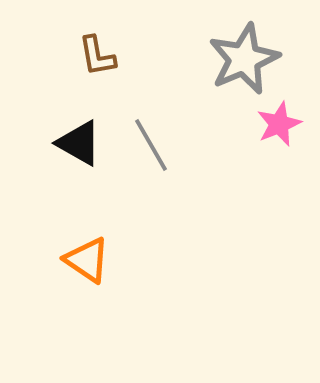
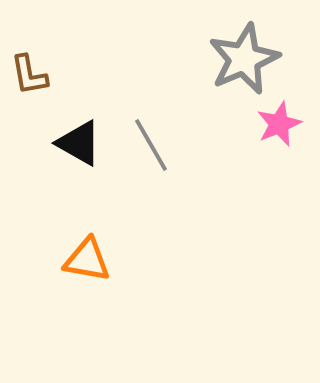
brown L-shape: moved 68 px left, 19 px down
orange triangle: rotated 24 degrees counterclockwise
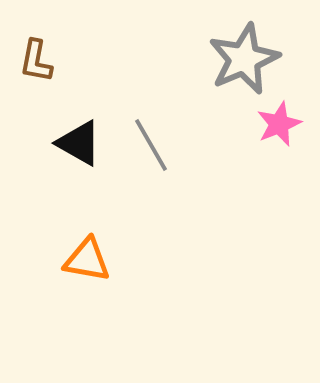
brown L-shape: moved 7 px right, 14 px up; rotated 21 degrees clockwise
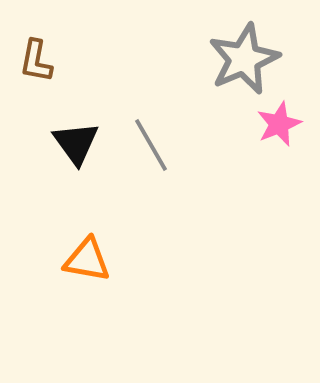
black triangle: moved 3 px left; rotated 24 degrees clockwise
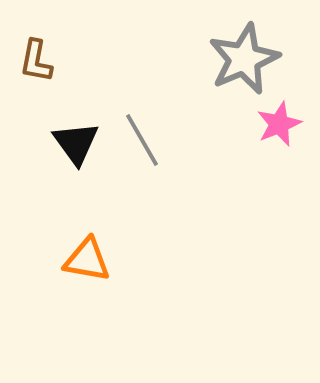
gray line: moved 9 px left, 5 px up
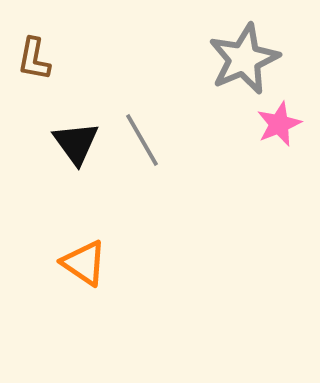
brown L-shape: moved 2 px left, 2 px up
orange triangle: moved 3 px left, 3 px down; rotated 24 degrees clockwise
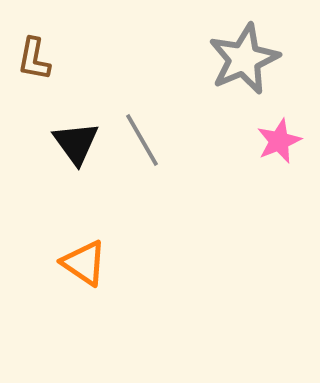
pink star: moved 17 px down
